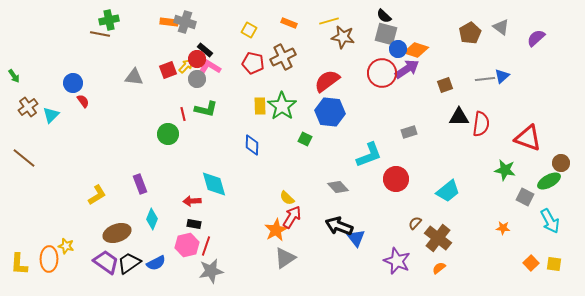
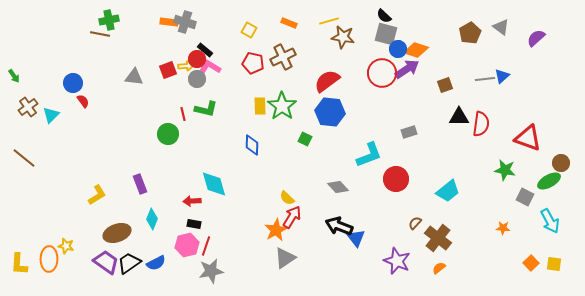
yellow arrow at (186, 66): rotated 42 degrees clockwise
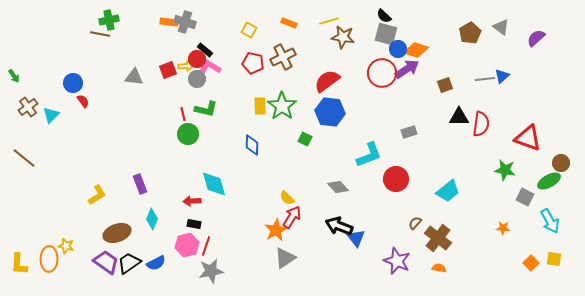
green circle at (168, 134): moved 20 px right
yellow square at (554, 264): moved 5 px up
orange semicircle at (439, 268): rotated 48 degrees clockwise
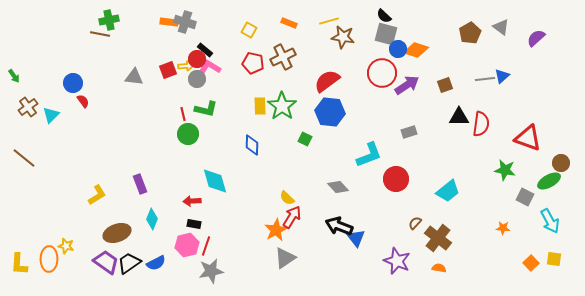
purple arrow at (407, 69): moved 16 px down
cyan diamond at (214, 184): moved 1 px right, 3 px up
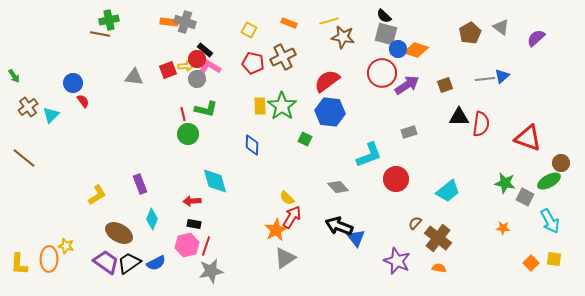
green star at (505, 170): moved 13 px down
brown ellipse at (117, 233): moved 2 px right; rotated 48 degrees clockwise
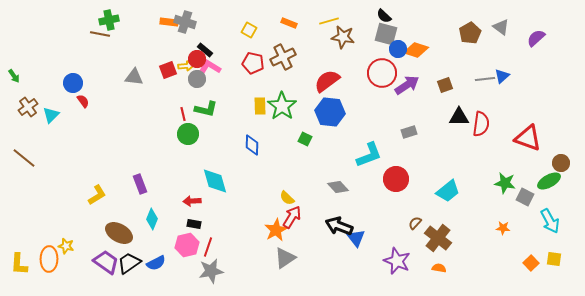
red line at (206, 246): moved 2 px right, 1 px down
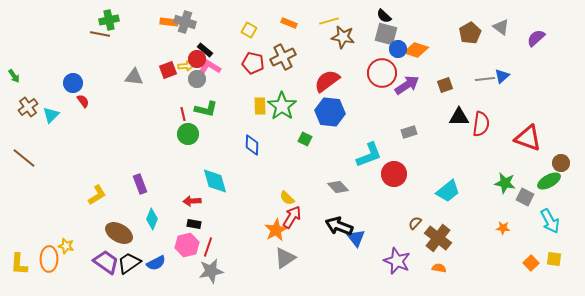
red circle at (396, 179): moved 2 px left, 5 px up
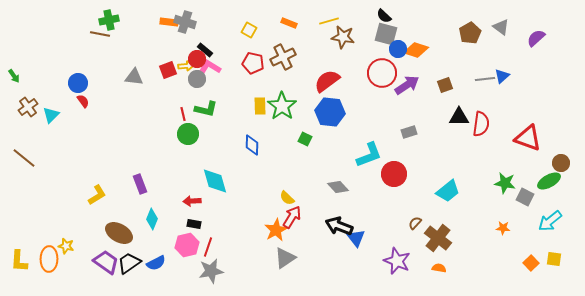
blue circle at (73, 83): moved 5 px right
cyan arrow at (550, 221): rotated 80 degrees clockwise
yellow L-shape at (19, 264): moved 3 px up
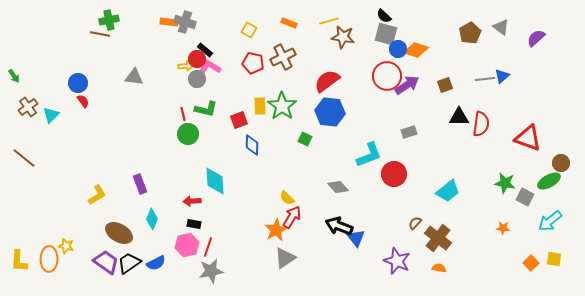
red square at (168, 70): moved 71 px right, 50 px down
red circle at (382, 73): moved 5 px right, 3 px down
cyan diamond at (215, 181): rotated 12 degrees clockwise
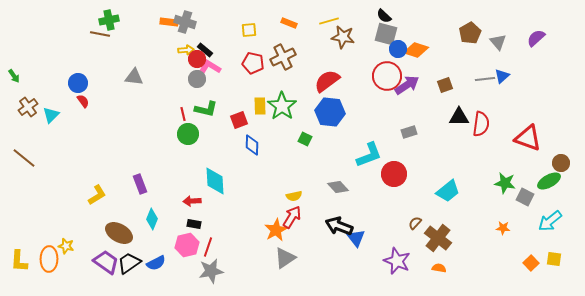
gray triangle at (501, 27): moved 3 px left, 15 px down; rotated 12 degrees clockwise
yellow square at (249, 30): rotated 35 degrees counterclockwise
yellow arrow at (186, 66): moved 16 px up
yellow semicircle at (287, 198): moved 7 px right, 2 px up; rotated 56 degrees counterclockwise
